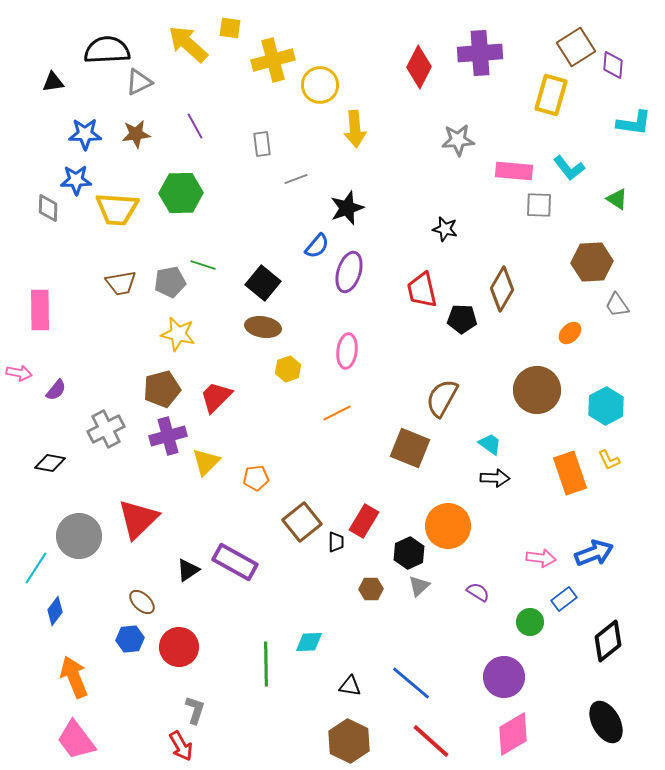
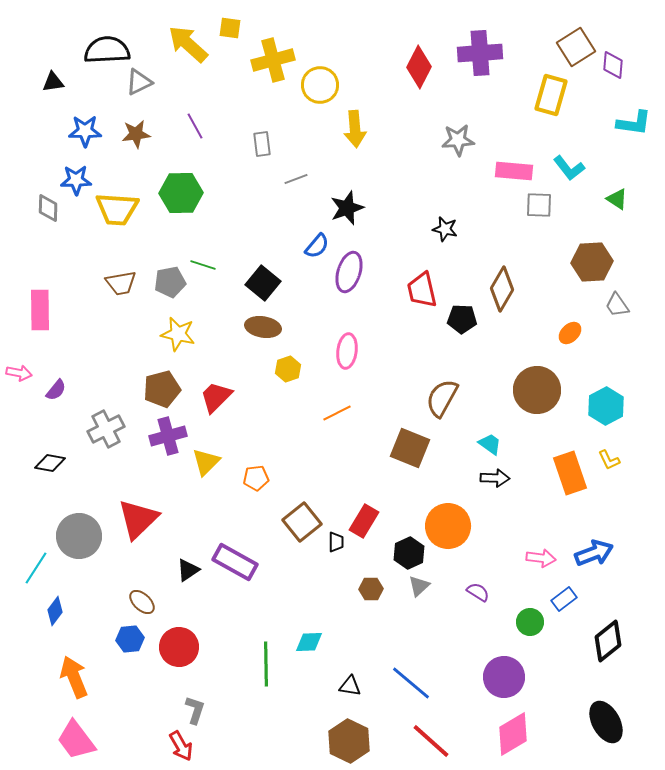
blue star at (85, 134): moved 3 px up
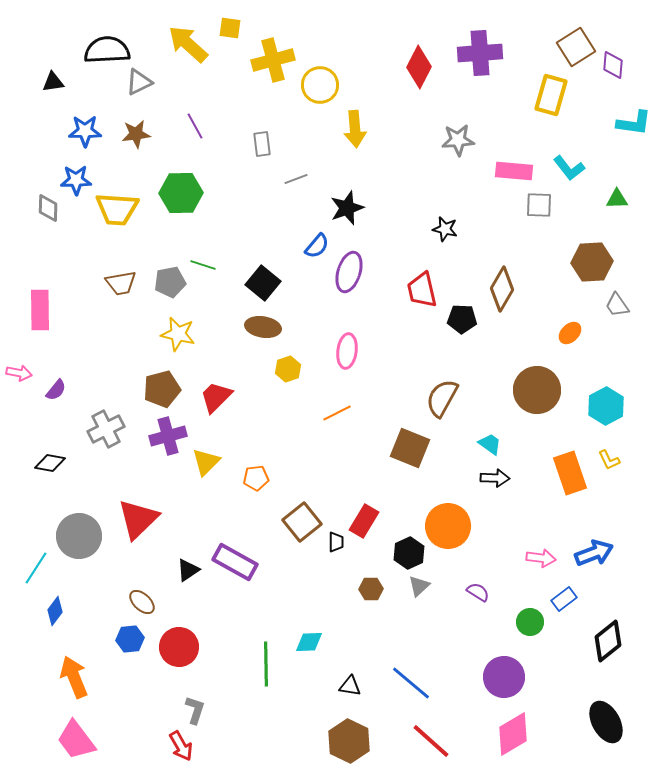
green triangle at (617, 199): rotated 35 degrees counterclockwise
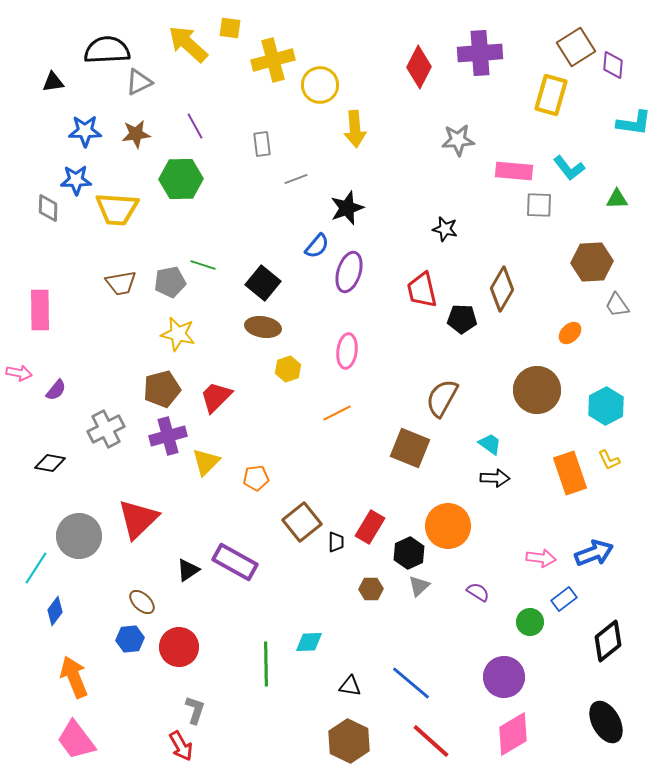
green hexagon at (181, 193): moved 14 px up
red rectangle at (364, 521): moved 6 px right, 6 px down
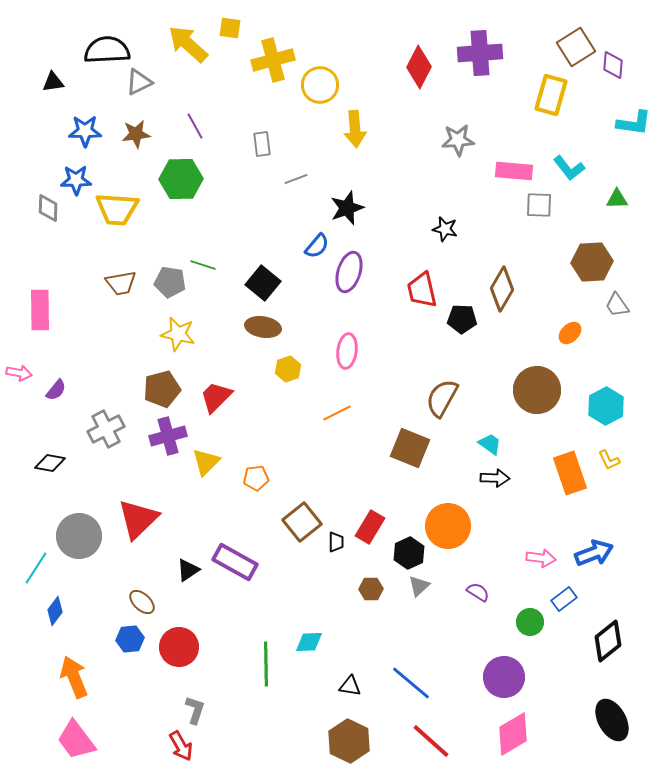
gray pentagon at (170, 282): rotated 20 degrees clockwise
black ellipse at (606, 722): moved 6 px right, 2 px up
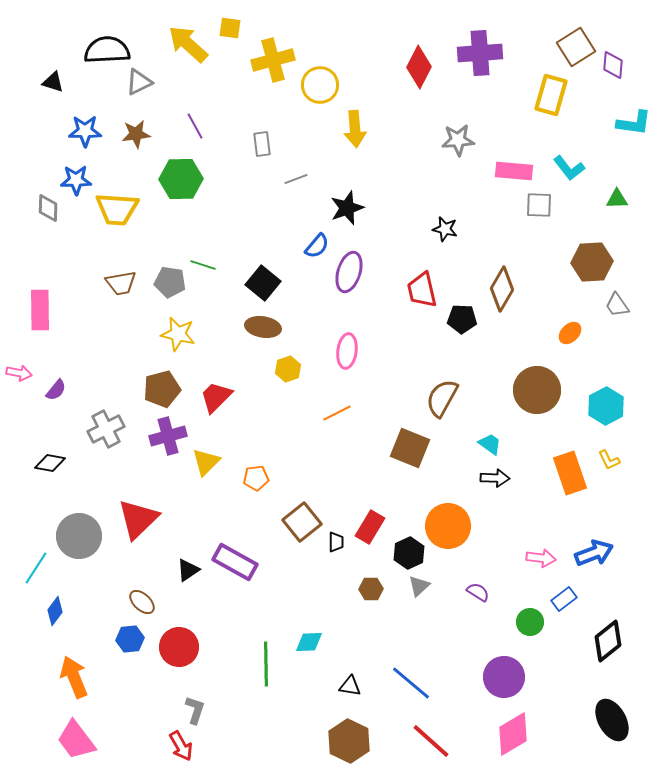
black triangle at (53, 82): rotated 25 degrees clockwise
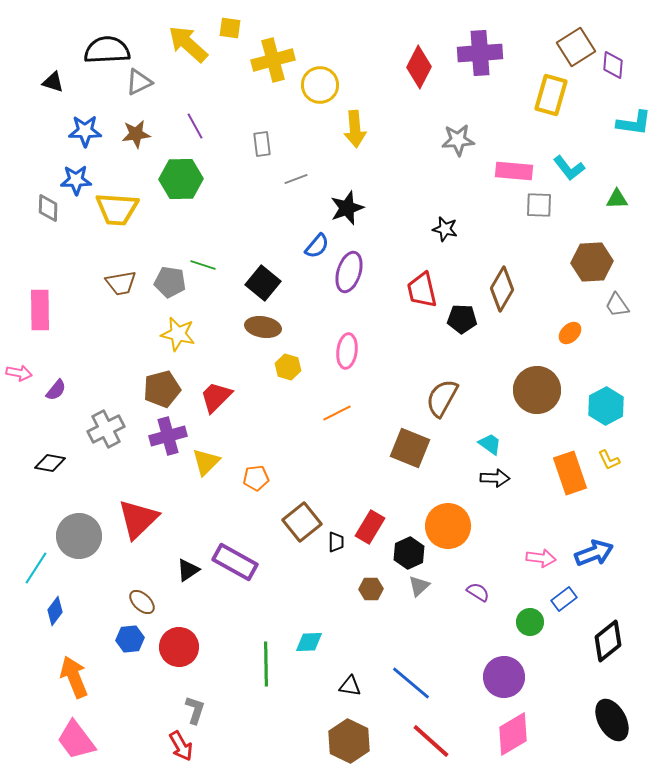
yellow hexagon at (288, 369): moved 2 px up; rotated 25 degrees counterclockwise
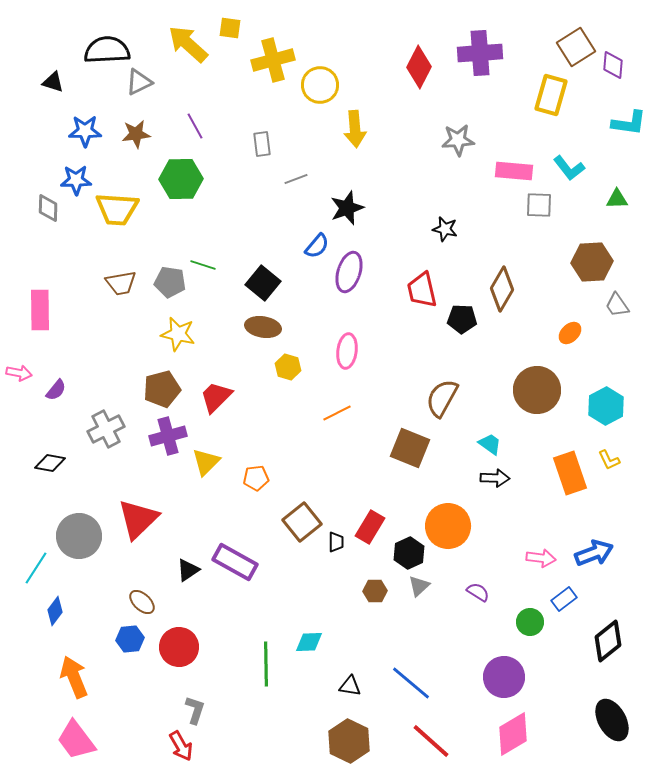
cyan L-shape at (634, 123): moved 5 px left
brown hexagon at (371, 589): moved 4 px right, 2 px down
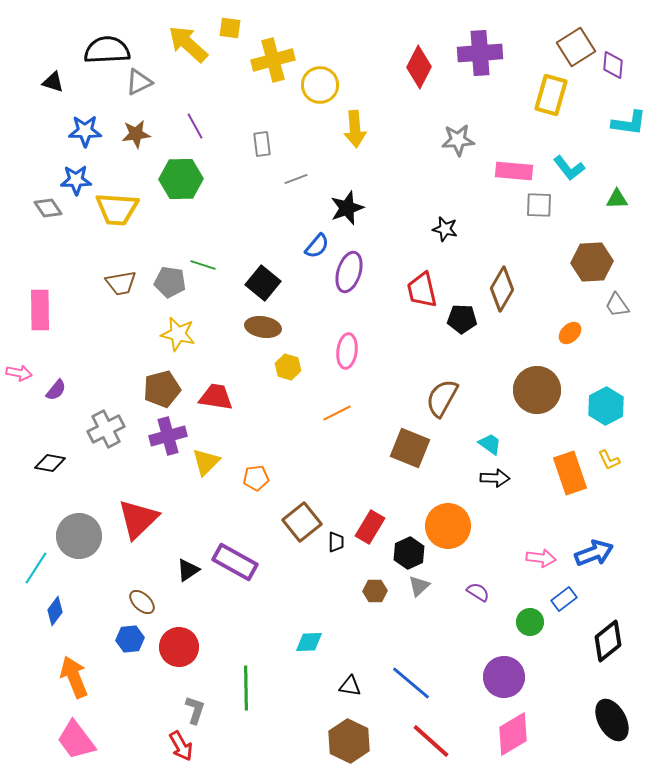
gray diamond at (48, 208): rotated 36 degrees counterclockwise
red trapezoid at (216, 397): rotated 54 degrees clockwise
green line at (266, 664): moved 20 px left, 24 px down
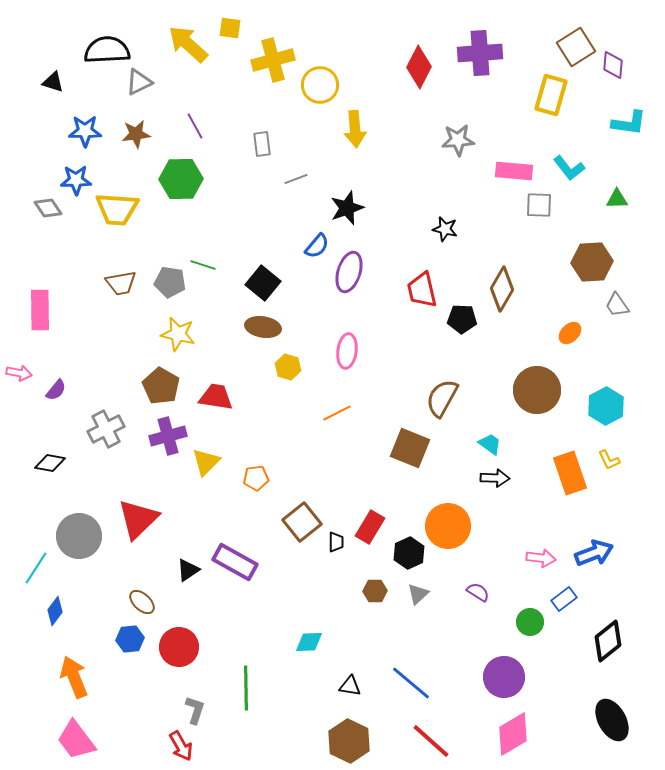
brown pentagon at (162, 389): moved 1 px left, 3 px up; rotated 27 degrees counterclockwise
gray triangle at (419, 586): moved 1 px left, 8 px down
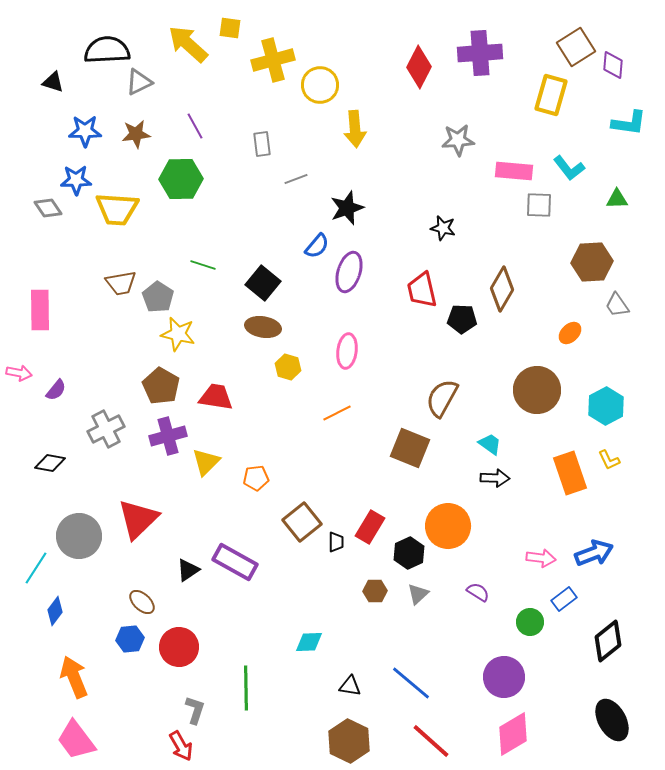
black star at (445, 229): moved 2 px left, 1 px up
gray pentagon at (170, 282): moved 12 px left, 15 px down; rotated 24 degrees clockwise
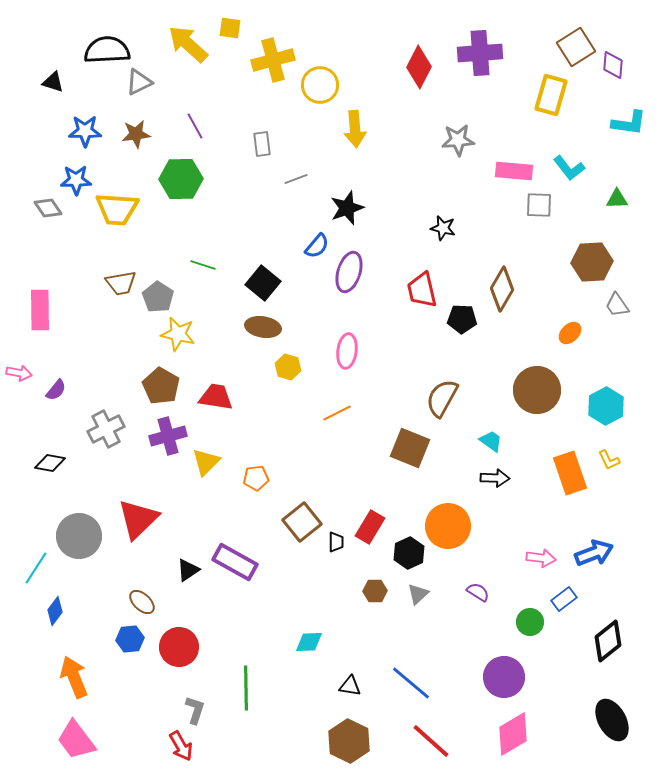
cyan trapezoid at (490, 444): moved 1 px right, 3 px up
